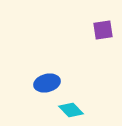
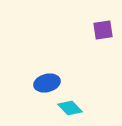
cyan diamond: moved 1 px left, 2 px up
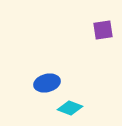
cyan diamond: rotated 25 degrees counterclockwise
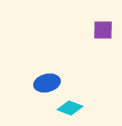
purple square: rotated 10 degrees clockwise
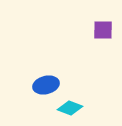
blue ellipse: moved 1 px left, 2 px down
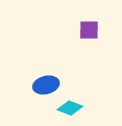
purple square: moved 14 px left
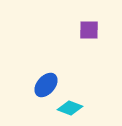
blue ellipse: rotated 35 degrees counterclockwise
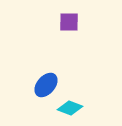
purple square: moved 20 px left, 8 px up
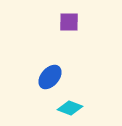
blue ellipse: moved 4 px right, 8 px up
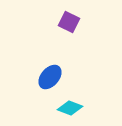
purple square: rotated 25 degrees clockwise
